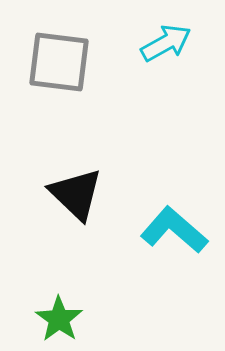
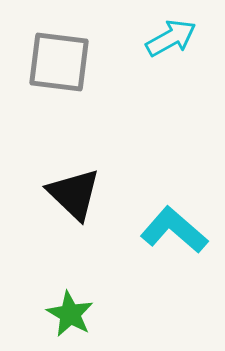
cyan arrow: moved 5 px right, 5 px up
black triangle: moved 2 px left
green star: moved 11 px right, 5 px up; rotated 6 degrees counterclockwise
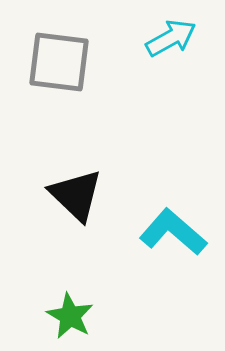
black triangle: moved 2 px right, 1 px down
cyan L-shape: moved 1 px left, 2 px down
green star: moved 2 px down
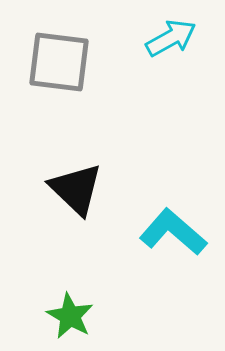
black triangle: moved 6 px up
